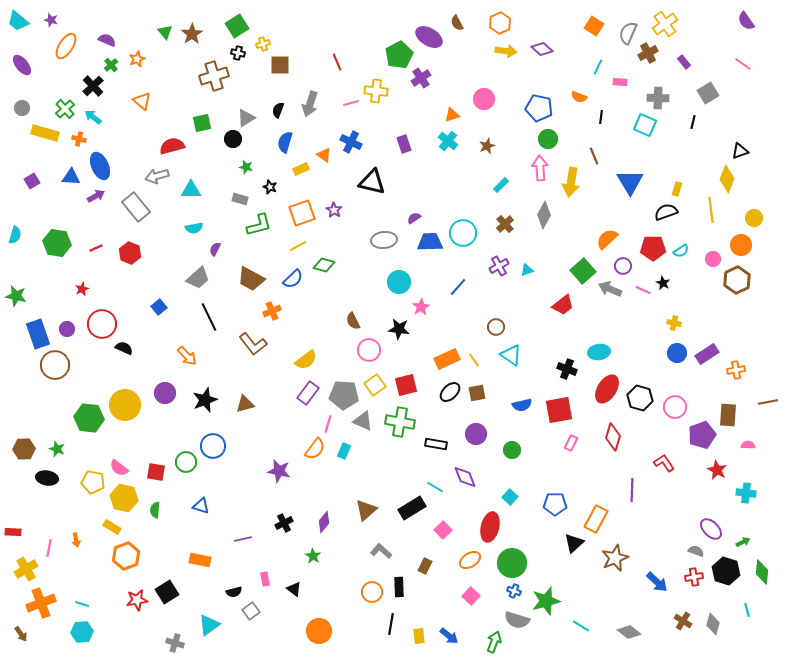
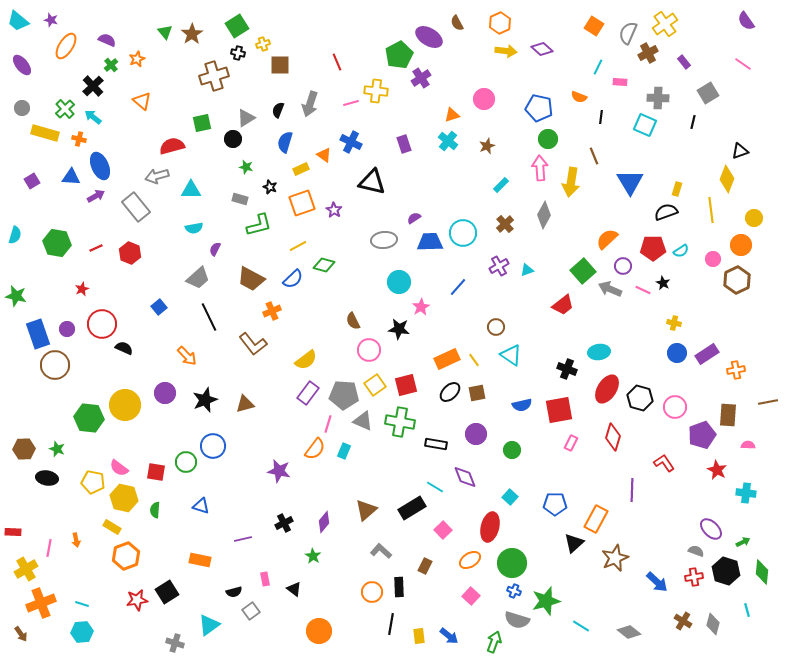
orange square at (302, 213): moved 10 px up
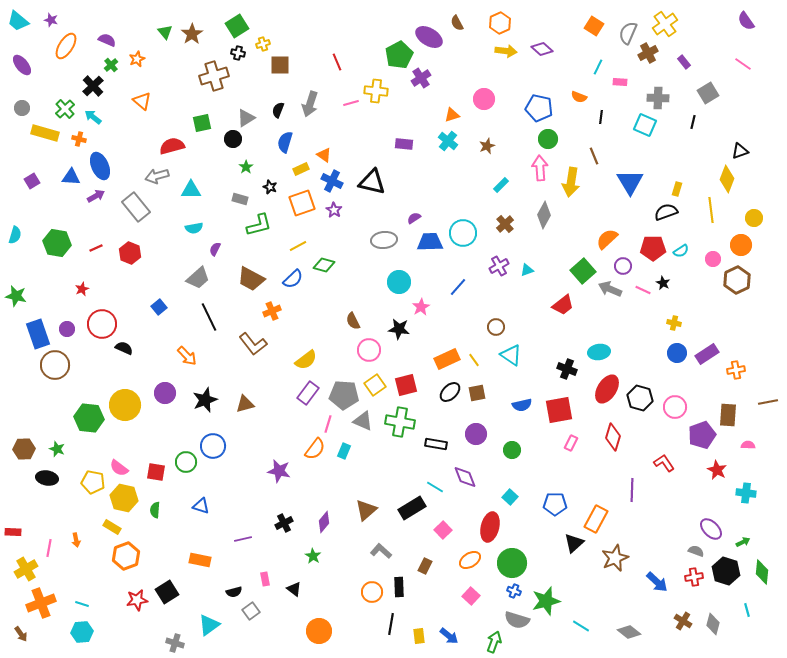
blue cross at (351, 142): moved 19 px left, 39 px down
purple rectangle at (404, 144): rotated 66 degrees counterclockwise
green star at (246, 167): rotated 24 degrees clockwise
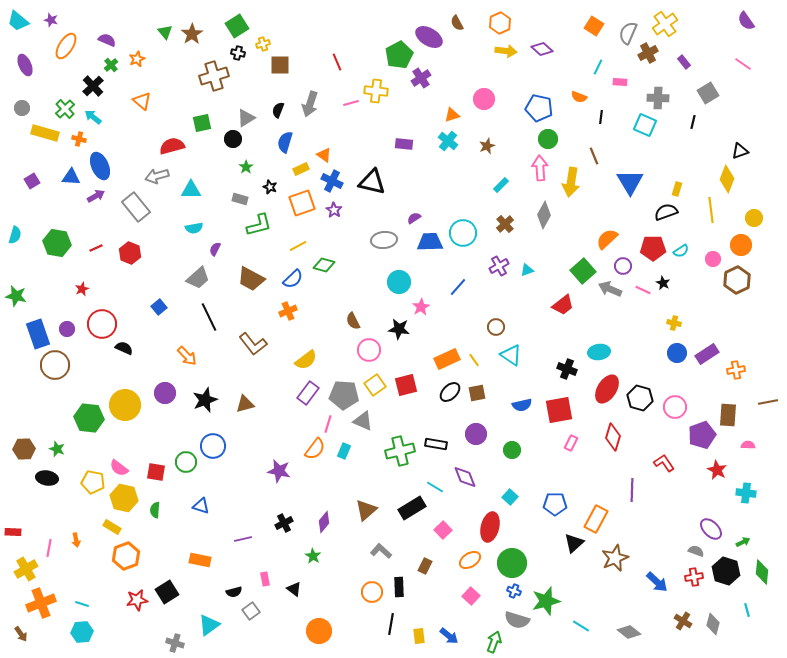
purple ellipse at (22, 65): moved 3 px right; rotated 15 degrees clockwise
orange cross at (272, 311): moved 16 px right
green cross at (400, 422): moved 29 px down; rotated 24 degrees counterclockwise
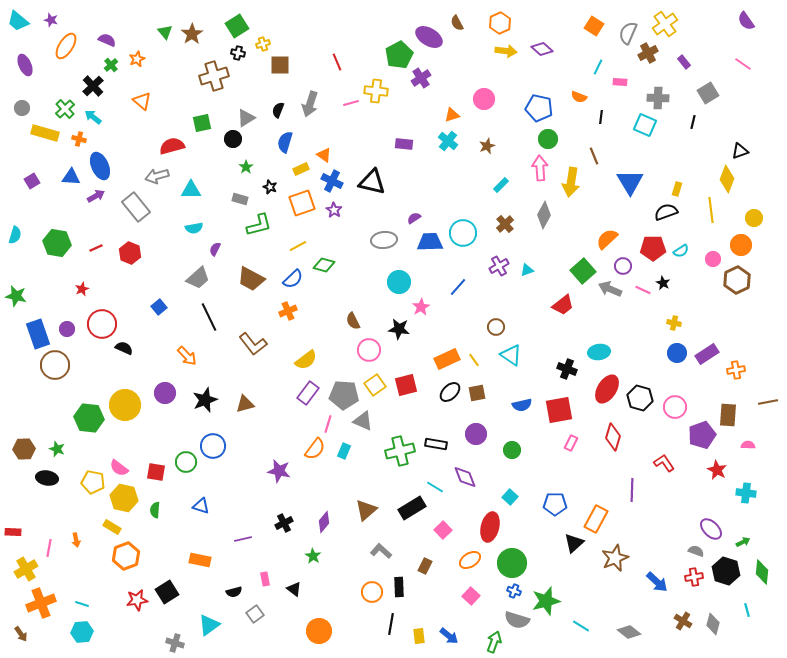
gray square at (251, 611): moved 4 px right, 3 px down
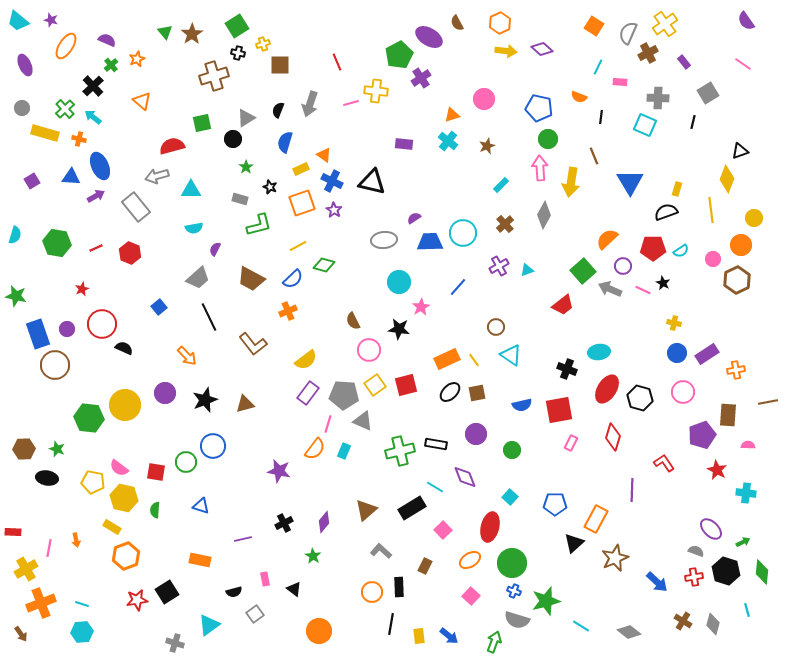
pink circle at (675, 407): moved 8 px right, 15 px up
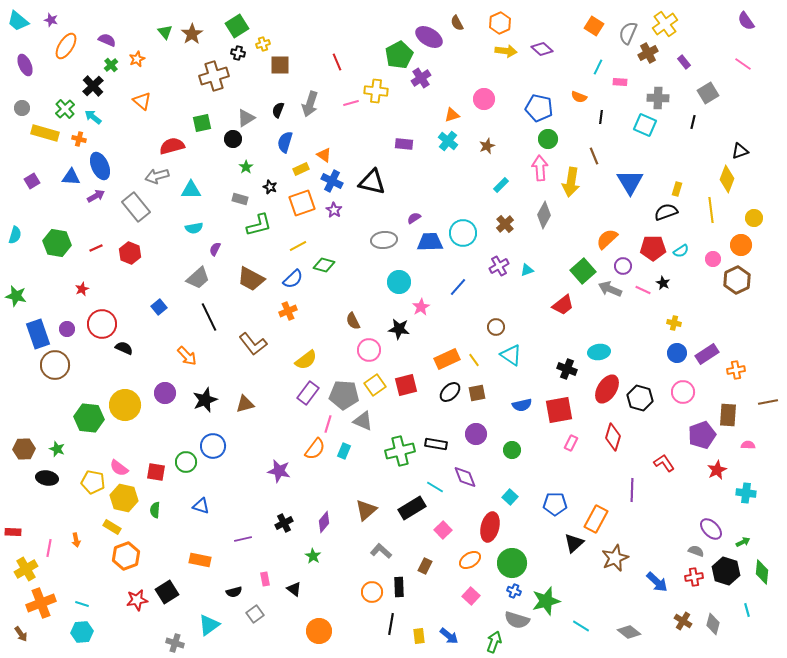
red star at (717, 470): rotated 18 degrees clockwise
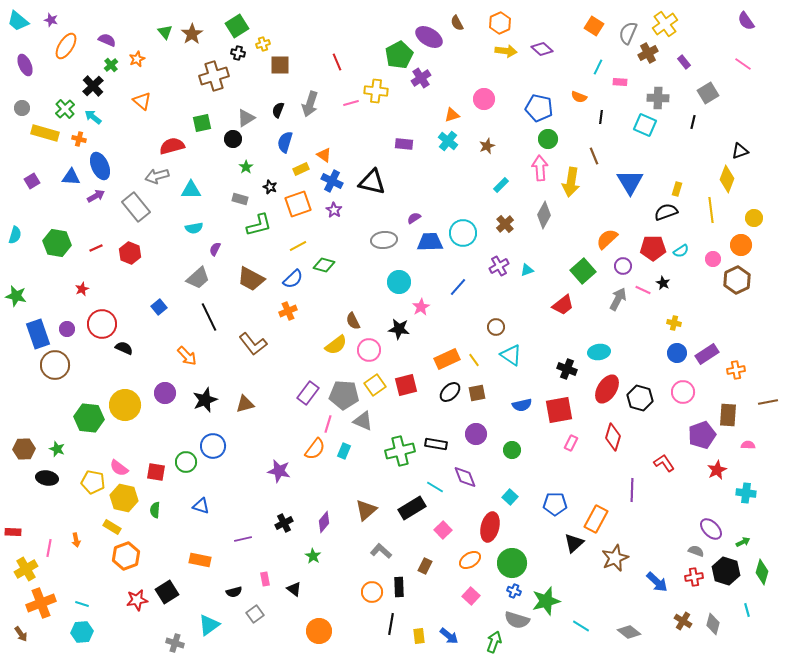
orange square at (302, 203): moved 4 px left, 1 px down
gray arrow at (610, 289): moved 8 px right, 10 px down; rotated 95 degrees clockwise
yellow semicircle at (306, 360): moved 30 px right, 15 px up
green diamond at (762, 572): rotated 10 degrees clockwise
